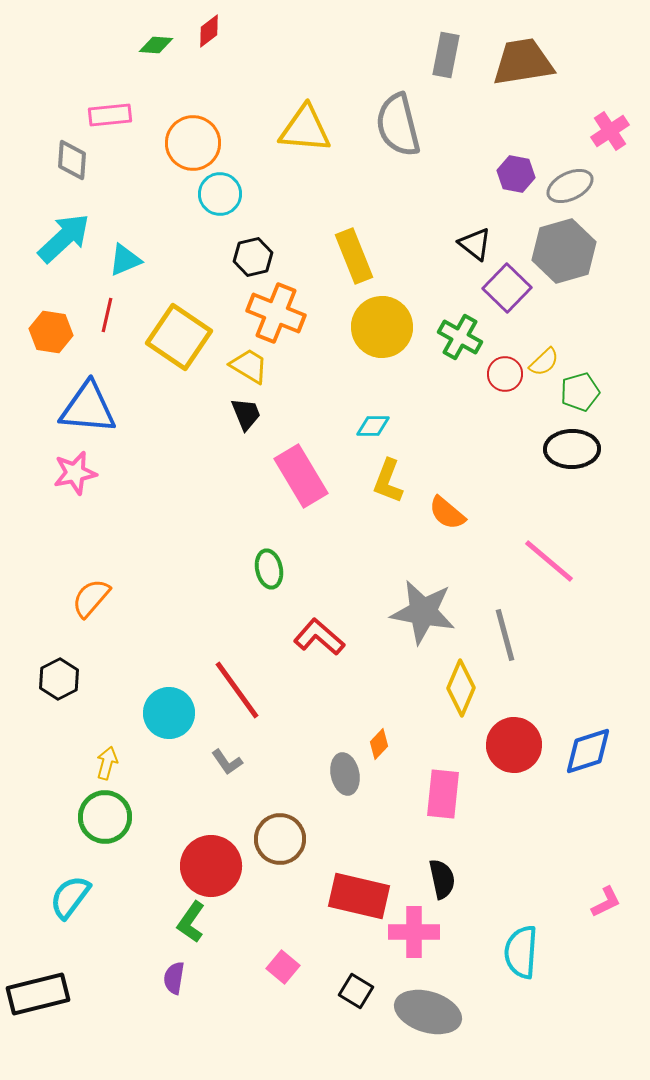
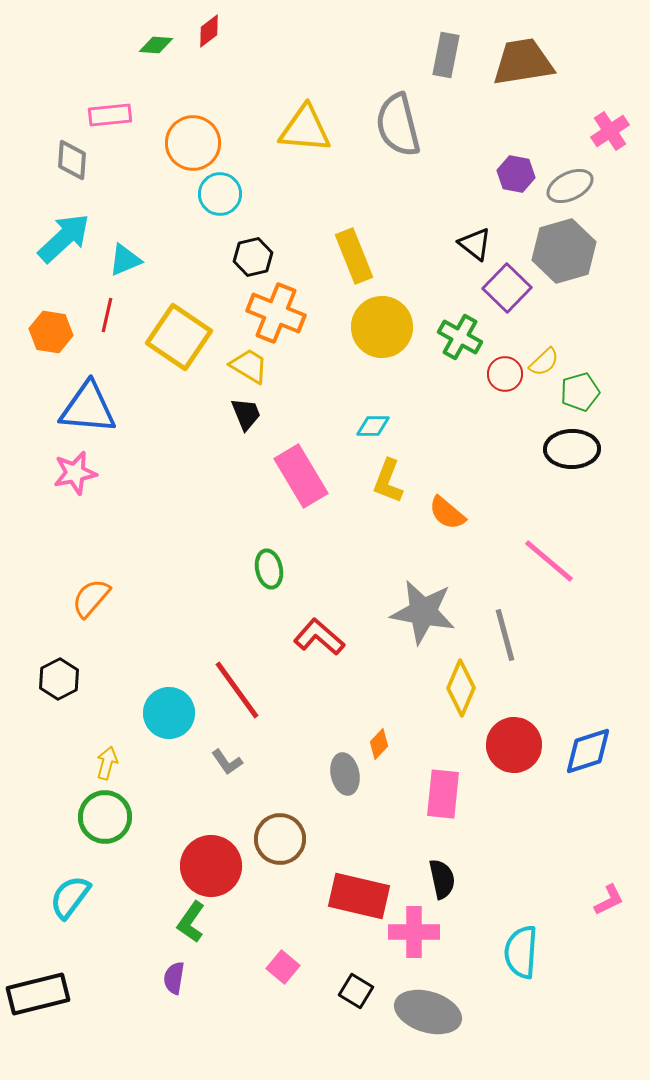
pink L-shape at (606, 902): moved 3 px right, 2 px up
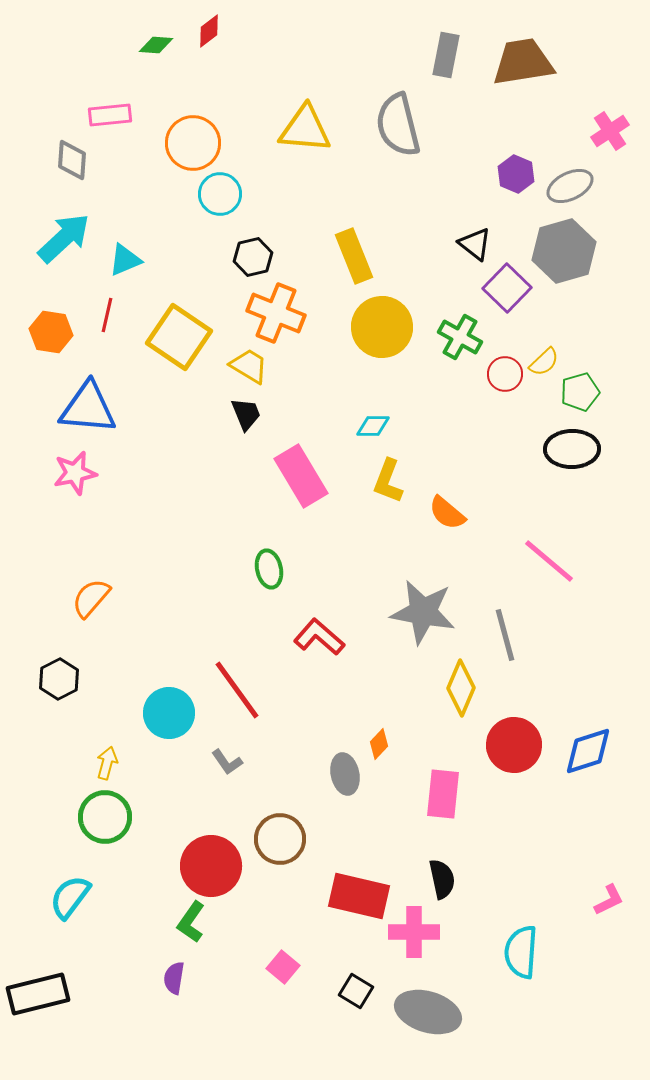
purple hexagon at (516, 174): rotated 12 degrees clockwise
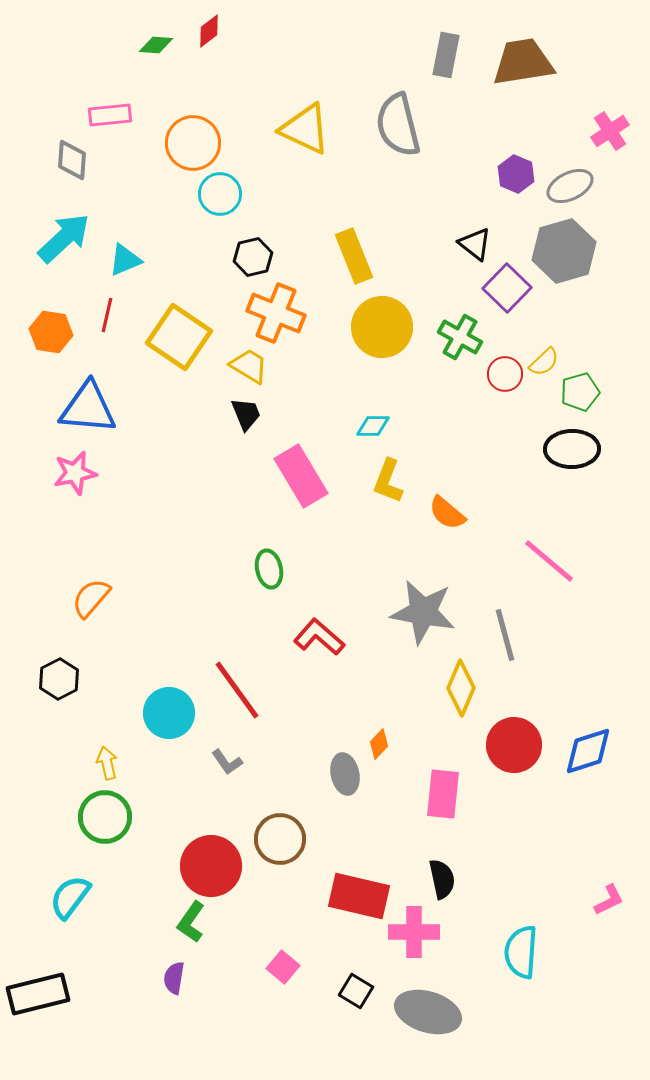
yellow triangle at (305, 129): rotated 20 degrees clockwise
yellow arrow at (107, 763): rotated 28 degrees counterclockwise
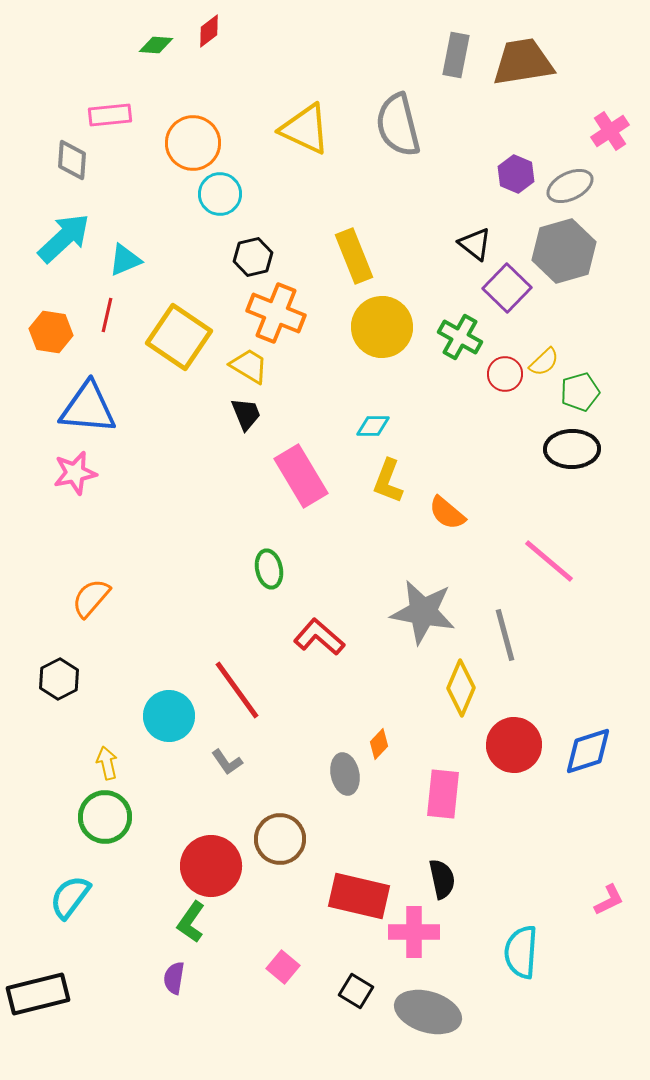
gray rectangle at (446, 55): moved 10 px right
cyan circle at (169, 713): moved 3 px down
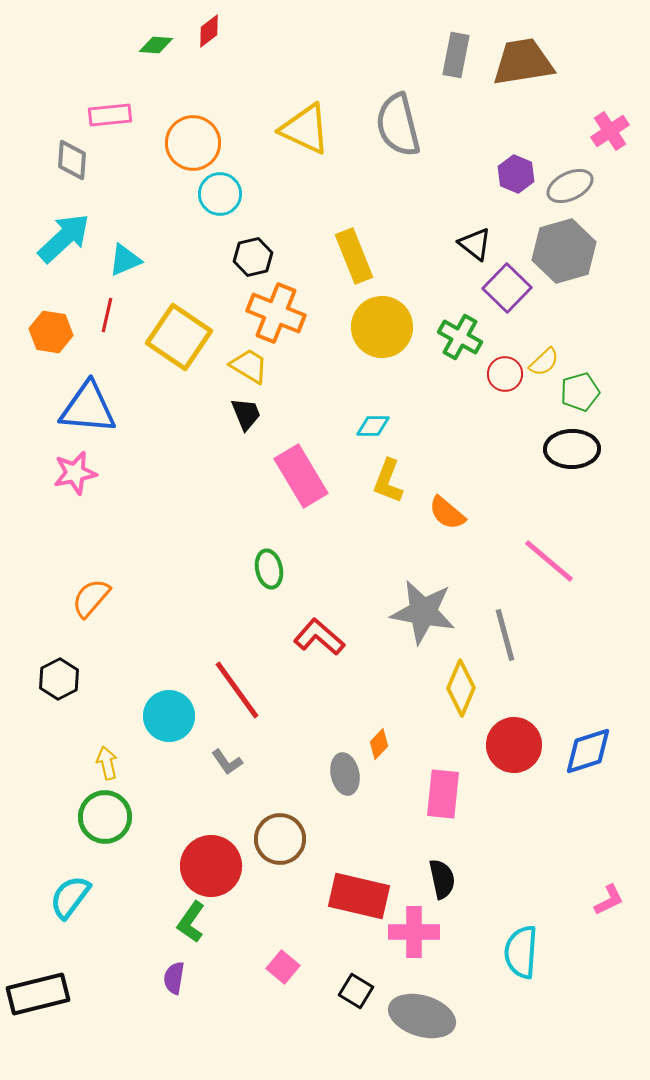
gray ellipse at (428, 1012): moved 6 px left, 4 px down
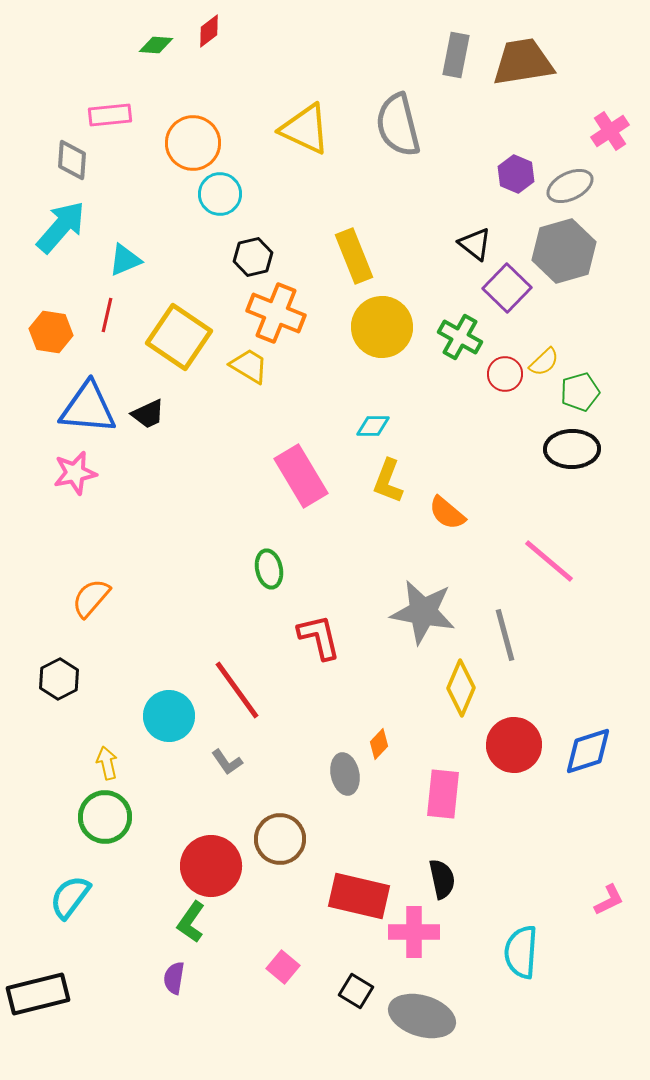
cyan arrow at (64, 238): moved 3 px left, 11 px up; rotated 6 degrees counterclockwise
black trapezoid at (246, 414): moved 98 px left; rotated 87 degrees clockwise
red L-shape at (319, 637): rotated 36 degrees clockwise
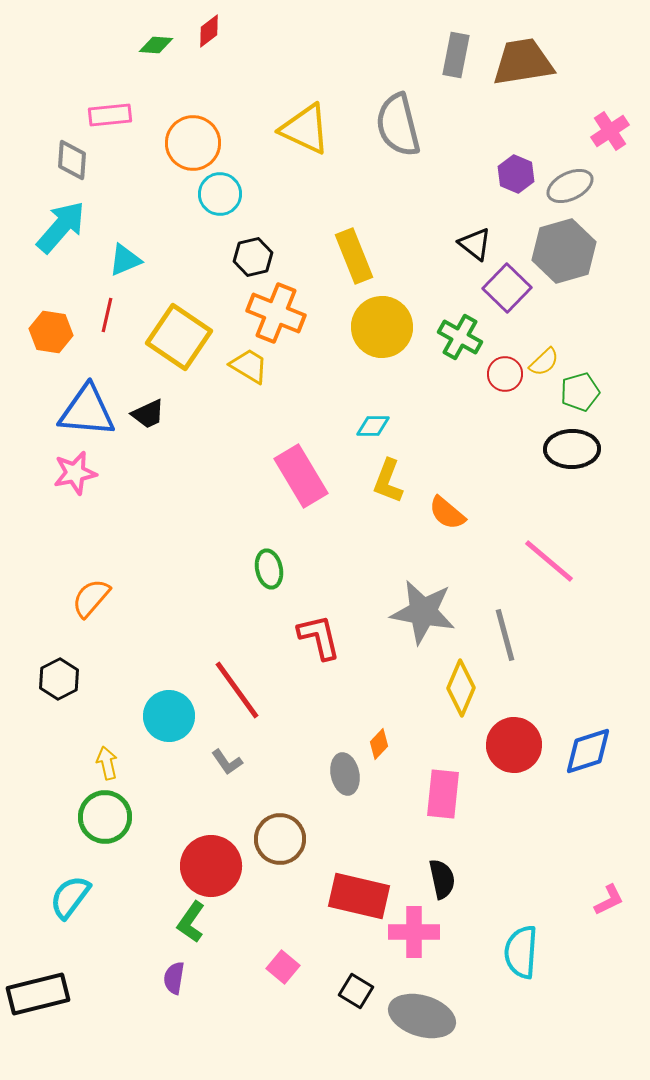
blue triangle at (88, 408): moved 1 px left, 3 px down
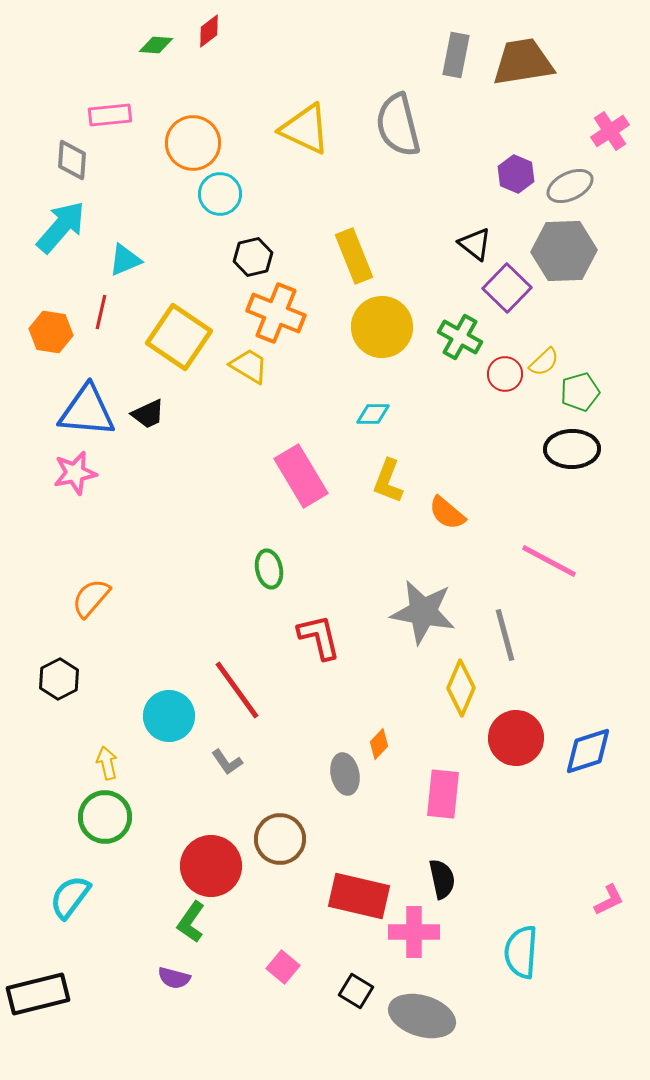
gray hexagon at (564, 251): rotated 14 degrees clockwise
red line at (107, 315): moved 6 px left, 3 px up
cyan diamond at (373, 426): moved 12 px up
pink line at (549, 561): rotated 12 degrees counterclockwise
red circle at (514, 745): moved 2 px right, 7 px up
purple semicircle at (174, 978): rotated 84 degrees counterclockwise
